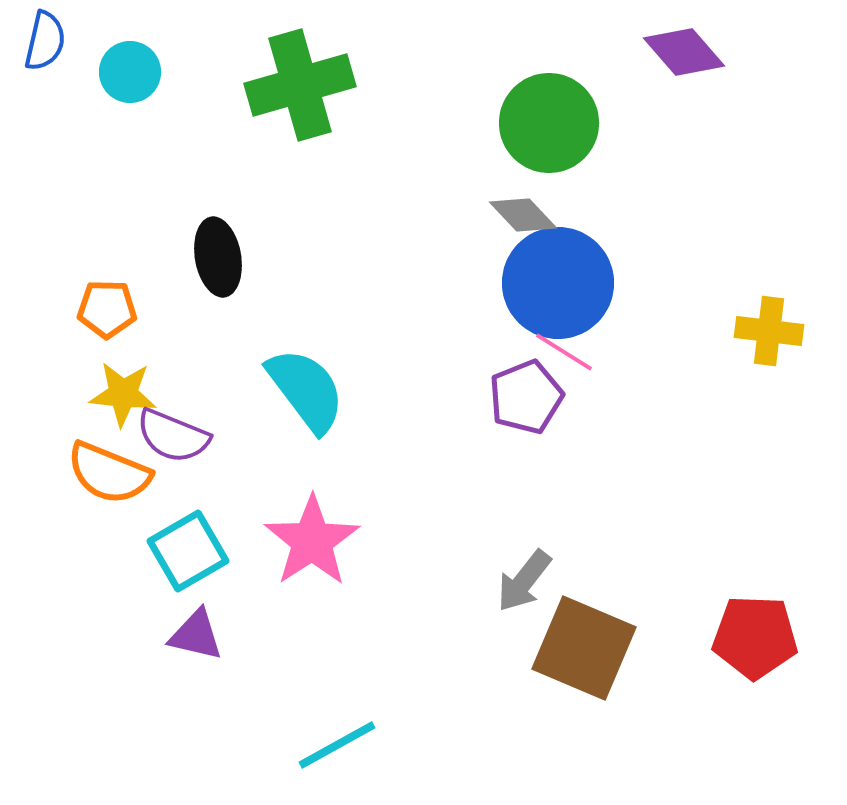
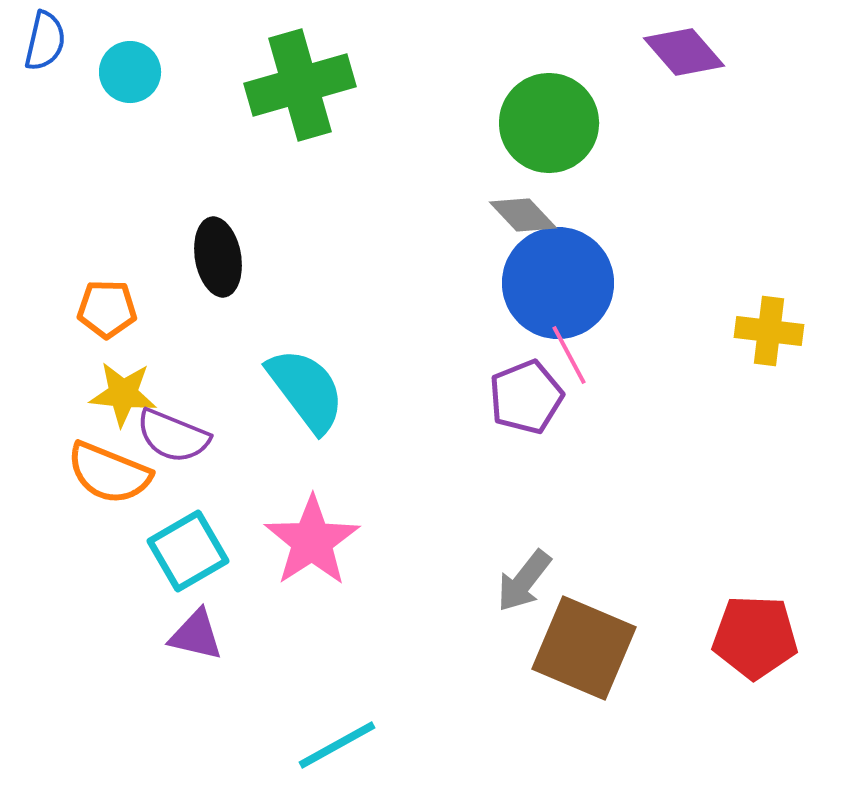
pink line: moved 5 px right, 3 px down; rotated 30 degrees clockwise
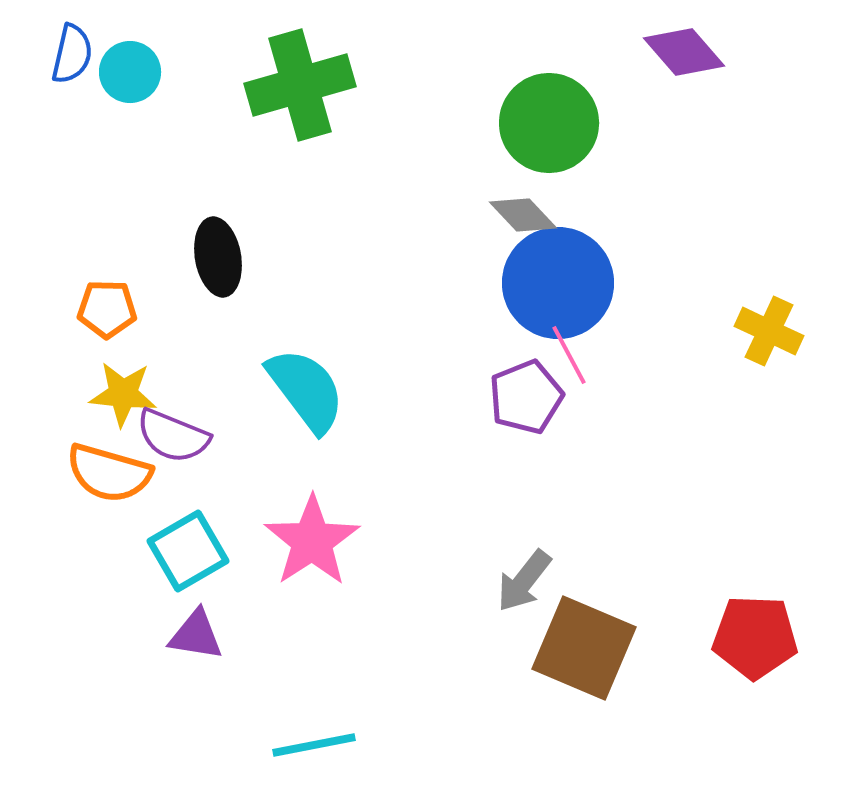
blue semicircle: moved 27 px right, 13 px down
yellow cross: rotated 18 degrees clockwise
orange semicircle: rotated 6 degrees counterclockwise
purple triangle: rotated 4 degrees counterclockwise
cyan line: moved 23 px left; rotated 18 degrees clockwise
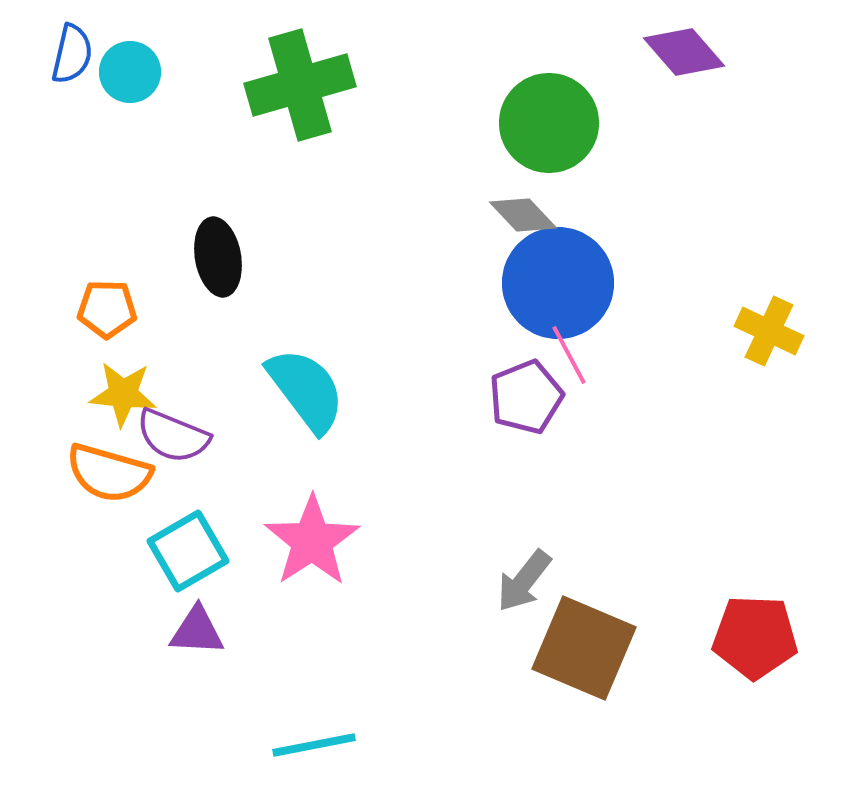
purple triangle: moved 1 px right, 4 px up; rotated 6 degrees counterclockwise
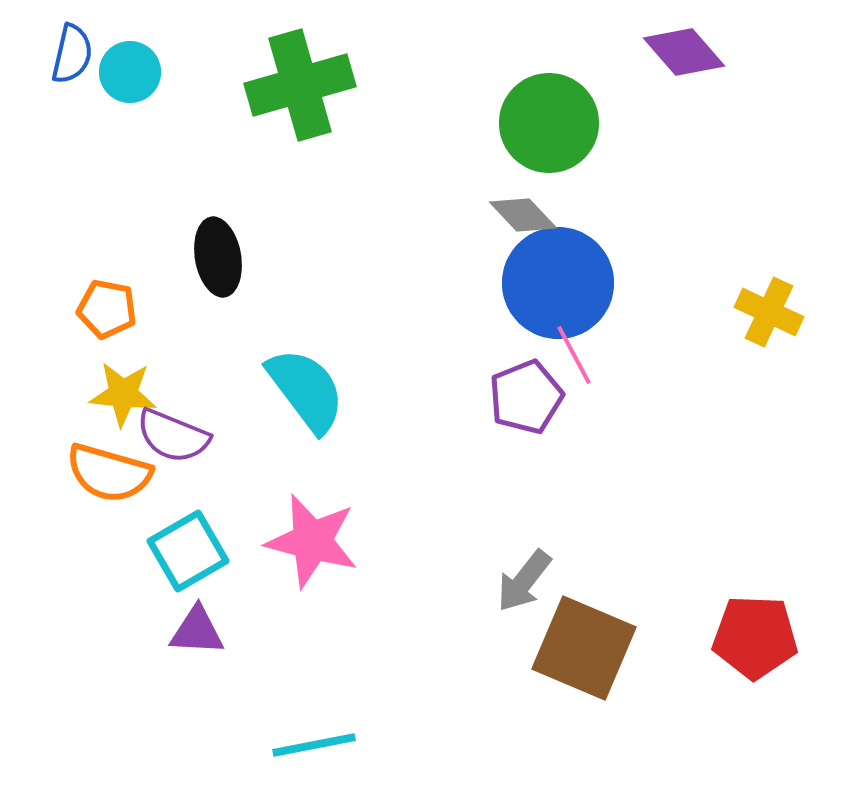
orange pentagon: rotated 10 degrees clockwise
yellow cross: moved 19 px up
pink line: moved 5 px right
pink star: rotated 24 degrees counterclockwise
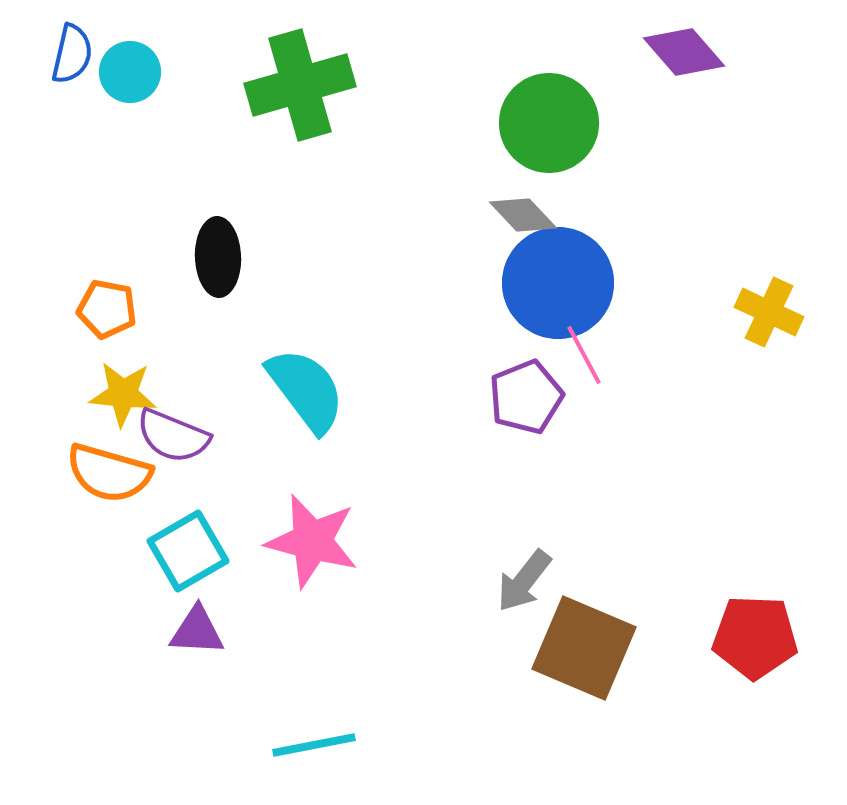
black ellipse: rotated 8 degrees clockwise
pink line: moved 10 px right
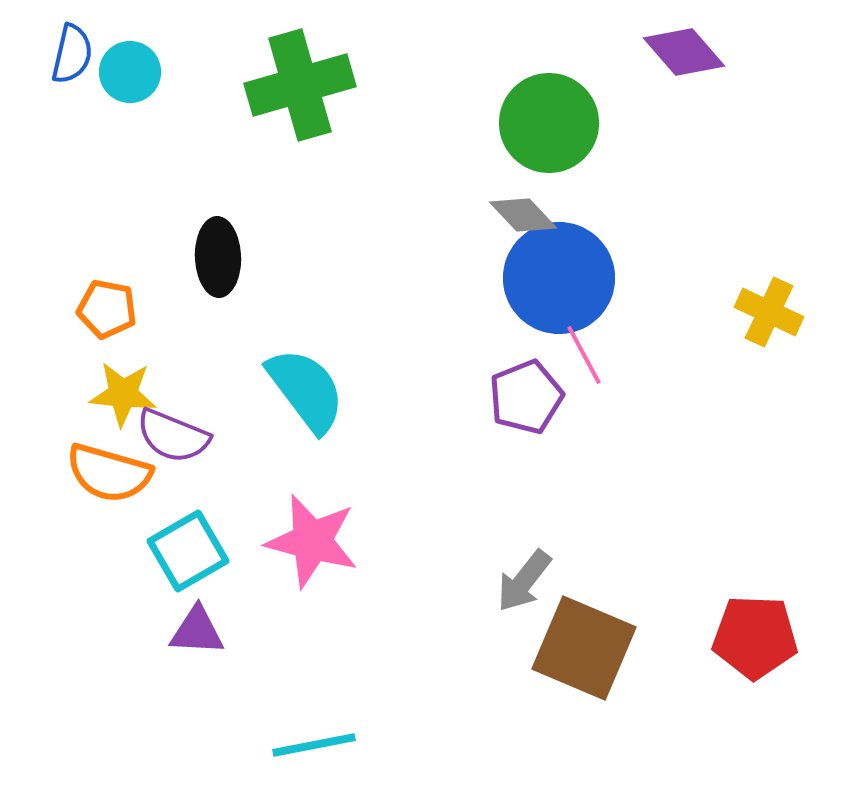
blue circle: moved 1 px right, 5 px up
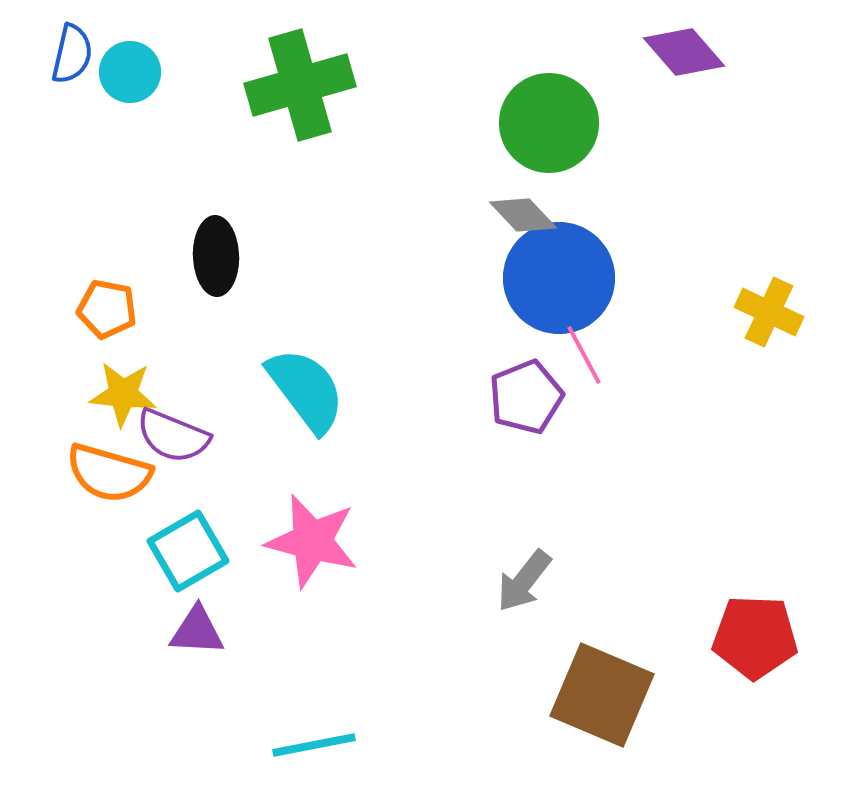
black ellipse: moved 2 px left, 1 px up
brown square: moved 18 px right, 47 px down
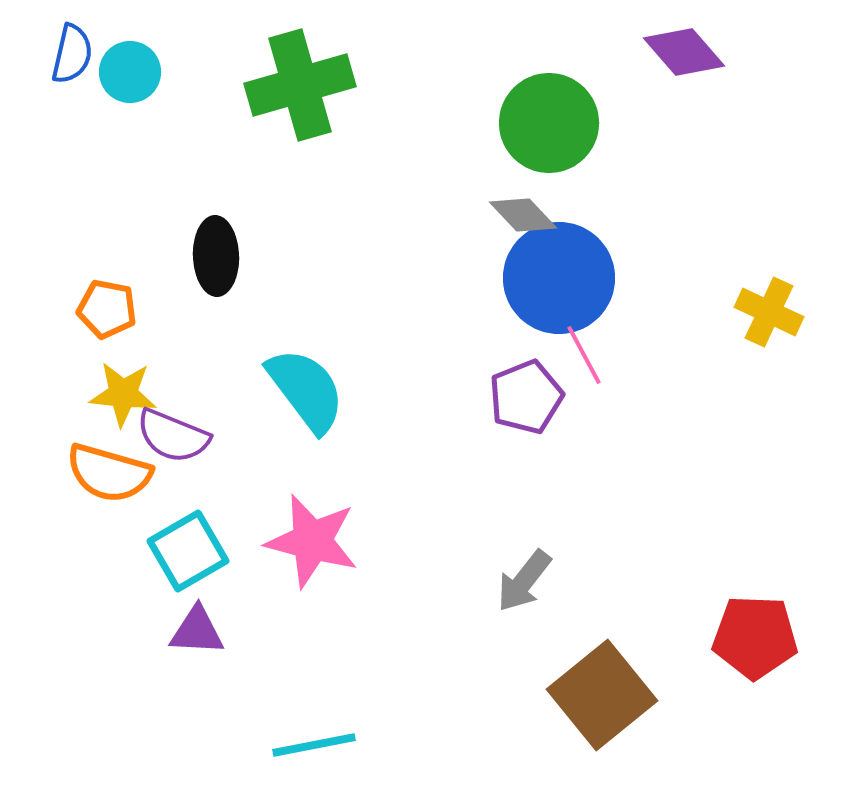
brown square: rotated 28 degrees clockwise
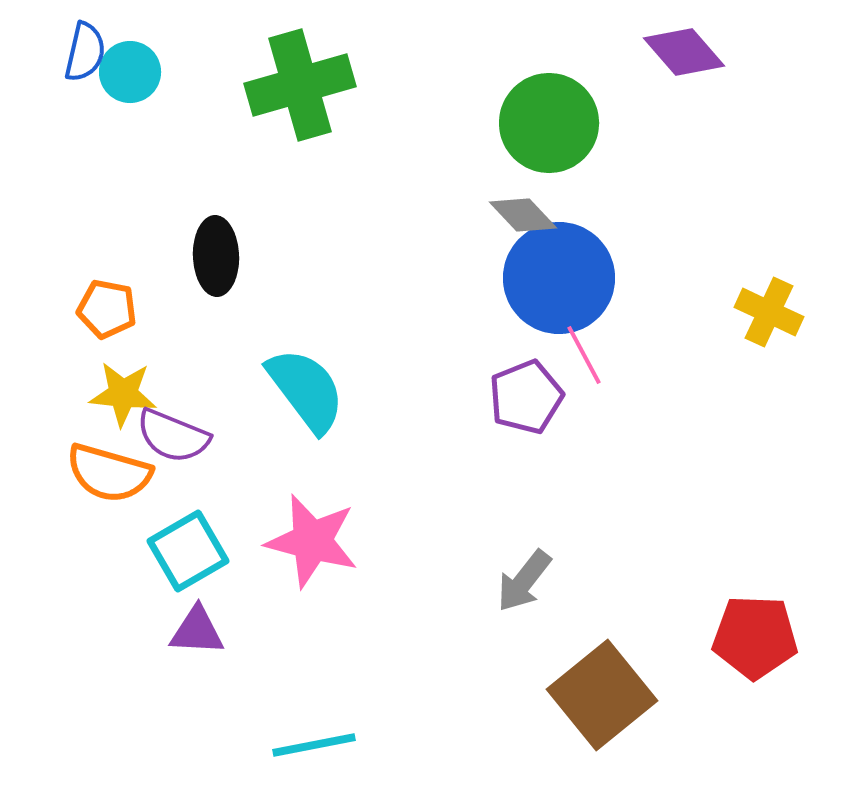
blue semicircle: moved 13 px right, 2 px up
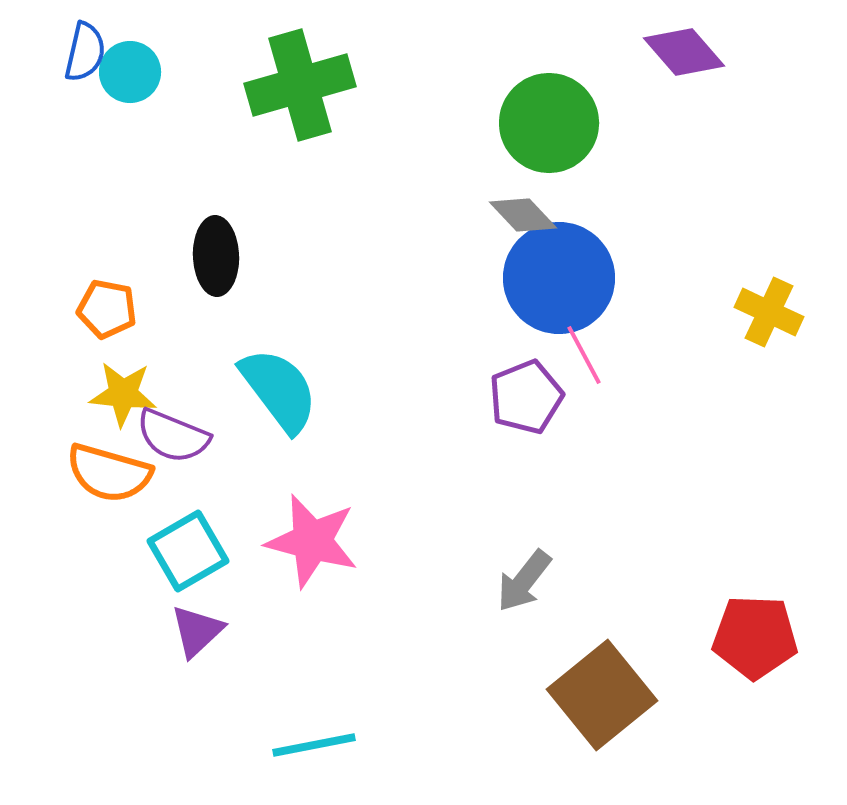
cyan semicircle: moved 27 px left
purple triangle: rotated 46 degrees counterclockwise
